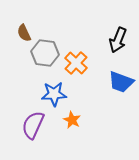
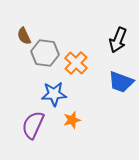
brown semicircle: moved 3 px down
orange star: rotated 30 degrees clockwise
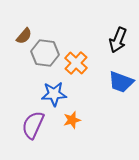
brown semicircle: rotated 114 degrees counterclockwise
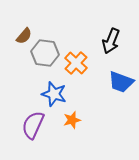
black arrow: moved 7 px left, 1 px down
blue star: rotated 20 degrees clockwise
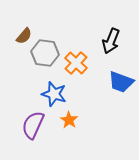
orange star: moved 3 px left; rotated 24 degrees counterclockwise
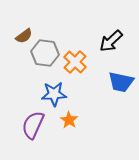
brown semicircle: rotated 12 degrees clockwise
black arrow: rotated 25 degrees clockwise
orange cross: moved 1 px left, 1 px up
blue trapezoid: rotated 8 degrees counterclockwise
blue star: rotated 20 degrees counterclockwise
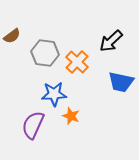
brown semicircle: moved 12 px left
orange cross: moved 2 px right
orange star: moved 2 px right, 4 px up; rotated 12 degrees counterclockwise
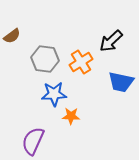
gray hexagon: moved 6 px down
orange cross: moved 4 px right; rotated 15 degrees clockwise
orange star: rotated 18 degrees counterclockwise
purple semicircle: moved 16 px down
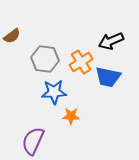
black arrow: rotated 20 degrees clockwise
blue trapezoid: moved 13 px left, 5 px up
blue star: moved 2 px up
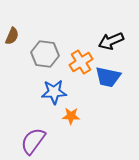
brown semicircle: rotated 30 degrees counterclockwise
gray hexagon: moved 5 px up
purple semicircle: rotated 12 degrees clockwise
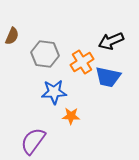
orange cross: moved 1 px right
